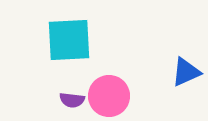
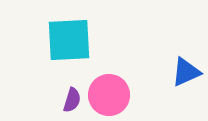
pink circle: moved 1 px up
purple semicircle: rotated 80 degrees counterclockwise
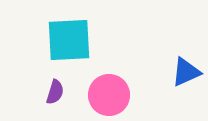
purple semicircle: moved 17 px left, 8 px up
